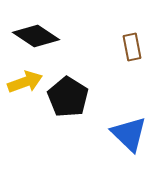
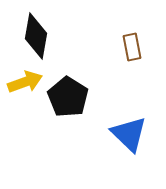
black diamond: rotated 66 degrees clockwise
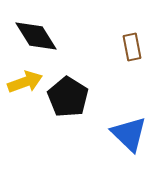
black diamond: rotated 42 degrees counterclockwise
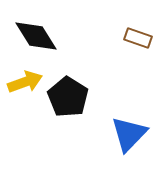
brown rectangle: moved 6 px right, 9 px up; rotated 60 degrees counterclockwise
blue triangle: rotated 30 degrees clockwise
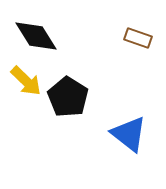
yellow arrow: moved 1 px right, 1 px up; rotated 64 degrees clockwise
blue triangle: rotated 36 degrees counterclockwise
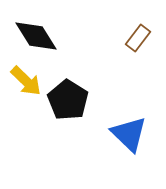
brown rectangle: rotated 72 degrees counterclockwise
black pentagon: moved 3 px down
blue triangle: rotated 6 degrees clockwise
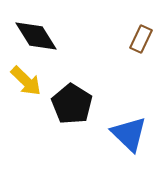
brown rectangle: moved 3 px right, 1 px down; rotated 12 degrees counterclockwise
black pentagon: moved 4 px right, 4 px down
